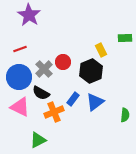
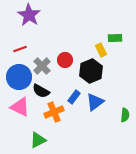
green rectangle: moved 10 px left
red circle: moved 2 px right, 2 px up
gray cross: moved 2 px left, 3 px up
black semicircle: moved 2 px up
blue rectangle: moved 1 px right, 2 px up
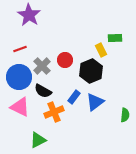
black semicircle: moved 2 px right
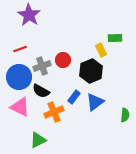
red circle: moved 2 px left
gray cross: rotated 24 degrees clockwise
black semicircle: moved 2 px left
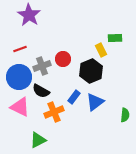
red circle: moved 1 px up
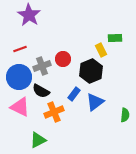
blue rectangle: moved 3 px up
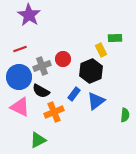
blue triangle: moved 1 px right, 1 px up
